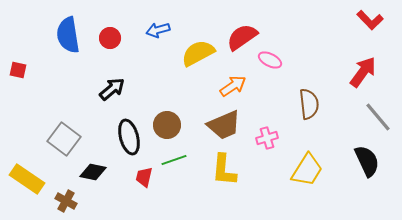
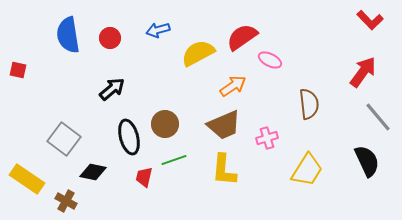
brown circle: moved 2 px left, 1 px up
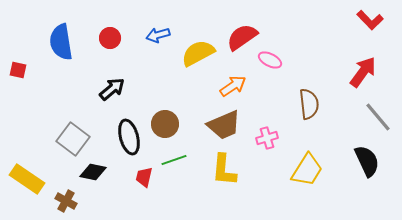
blue arrow: moved 5 px down
blue semicircle: moved 7 px left, 7 px down
gray square: moved 9 px right
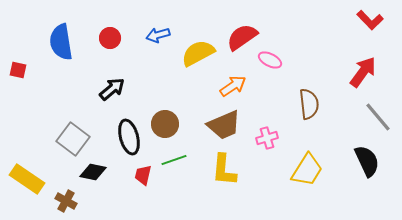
red trapezoid: moved 1 px left, 2 px up
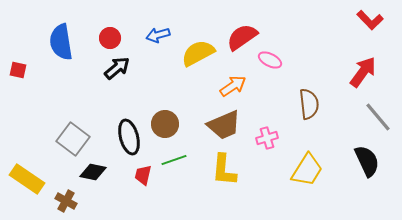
black arrow: moved 5 px right, 21 px up
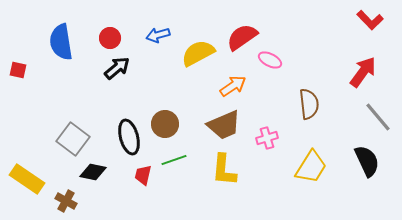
yellow trapezoid: moved 4 px right, 3 px up
